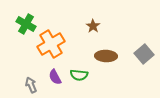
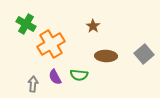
gray arrow: moved 2 px right, 1 px up; rotated 28 degrees clockwise
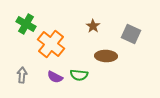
orange cross: rotated 20 degrees counterclockwise
gray square: moved 13 px left, 20 px up; rotated 24 degrees counterclockwise
purple semicircle: rotated 35 degrees counterclockwise
gray arrow: moved 11 px left, 9 px up
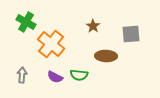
green cross: moved 2 px up
gray square: rotated 30 degrees counterclockwise
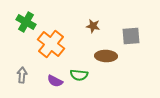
brown star: rotated 24 degrees counterclockwise
gray square: moved 2 px down
purple semicircle: moved 4 px down
